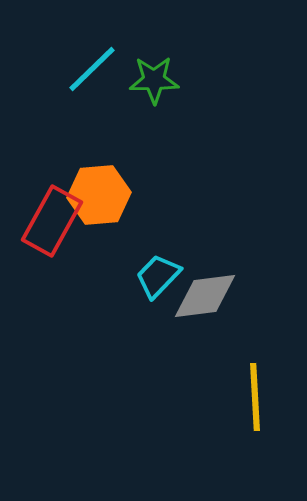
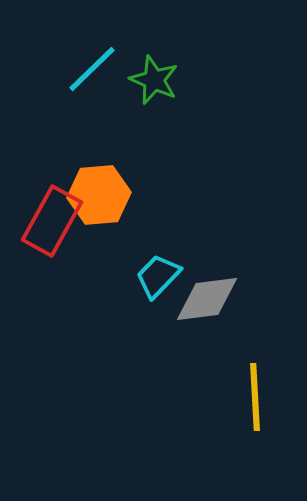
green star: rotated 24 degrees clockwise
gray diamond: moved 2 px right, 3 px down
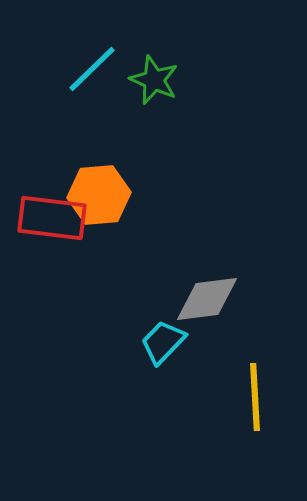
red rectangle: moved 3 px up; rotated 68 degrees clockwise
cyan trapezoid: moved 5 px right, 66 px down
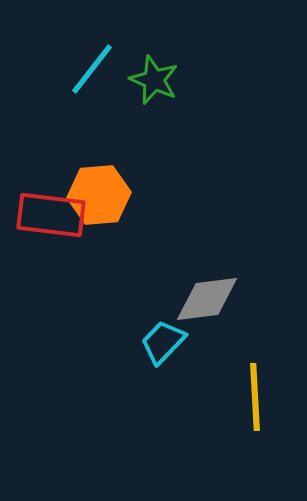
cyan line: rotated 8 degrees counterclockwise
red rectangle: moved 1 px left, 3 px up
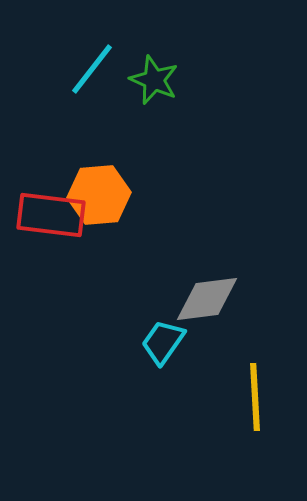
cyan trapezoid: rotated 9 degrees counterclockwise
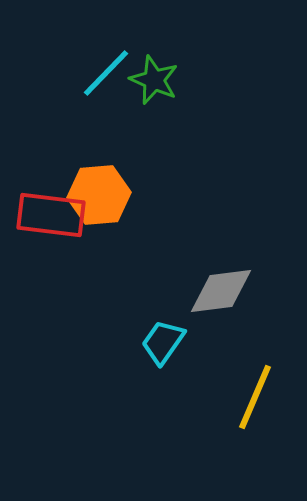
cyan line: moved 14 px right, 4 px down; rotated 6 degrees clockwise
gray diamond: moved 14 px right, 8 px up
yellow line: rotated 26 degrees clockwise
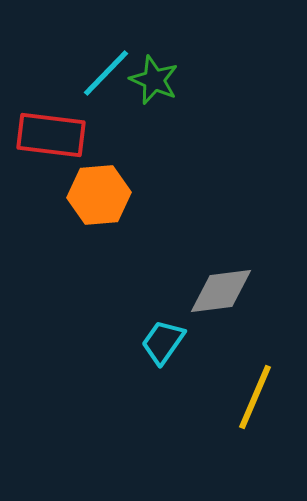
red rectangle: moved 80 px up
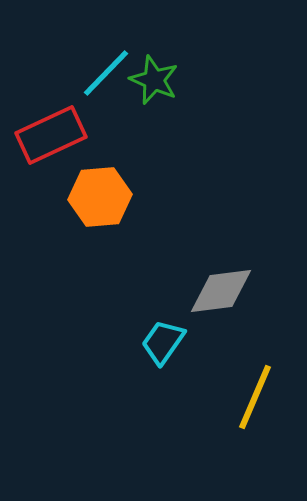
red rectangle: rotated 32 degrees counterclockwise
orange hexagon: moved 1 px right, 2 px down
